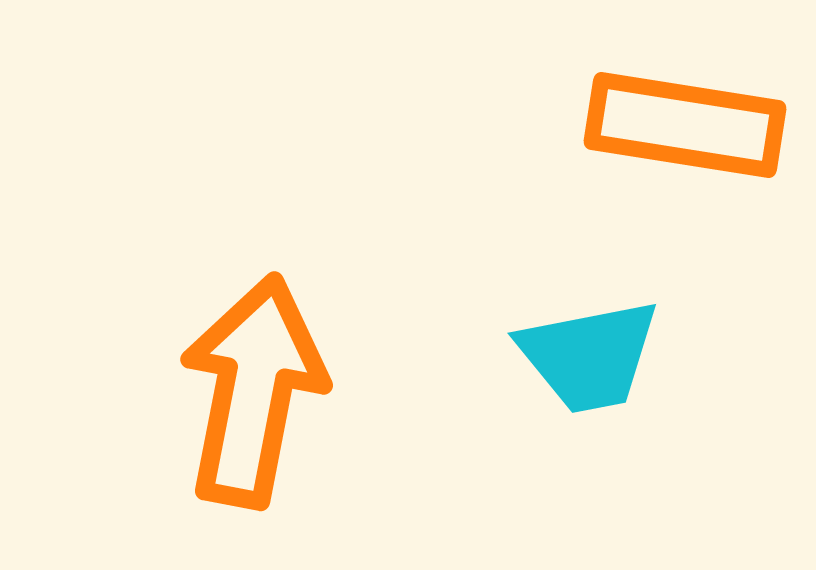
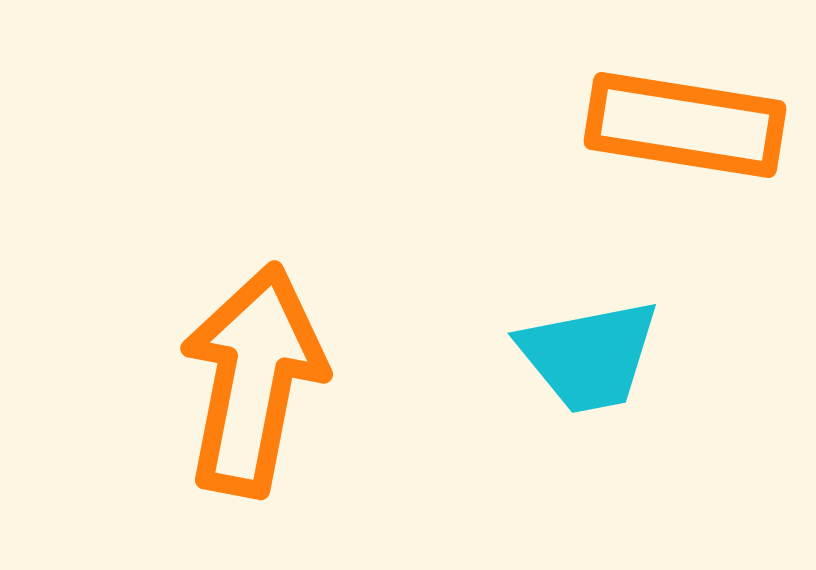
orange arrow: moved 11 px up
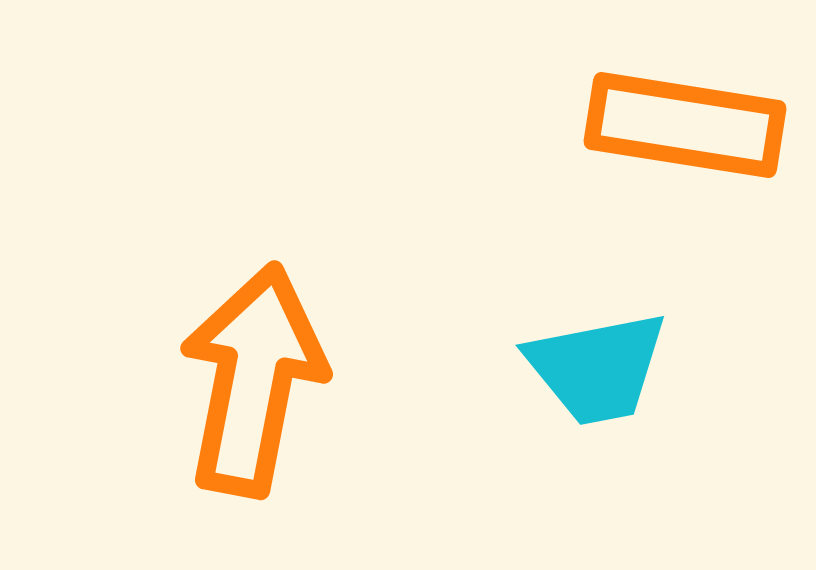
cyan trapezoid: moved 8 px right, 12 px down
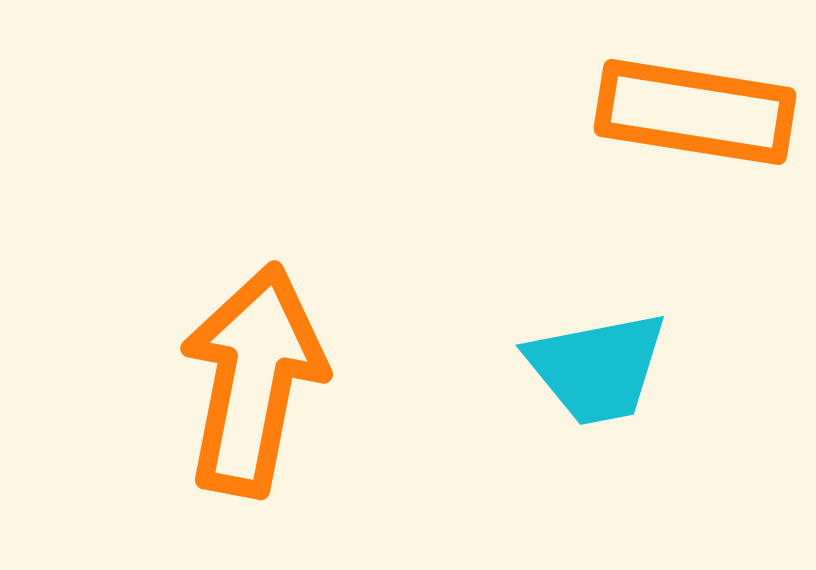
orange rectangle: moved 10 px right, 13 px up
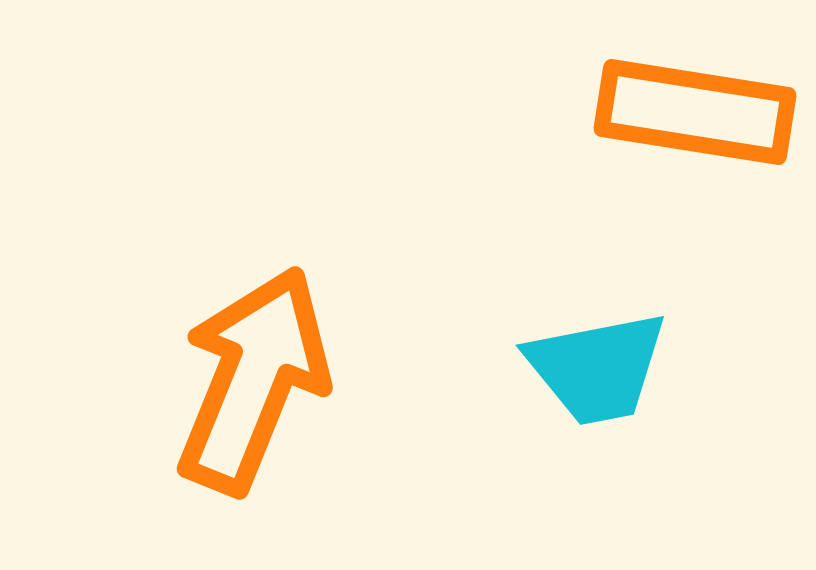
orange arrow: rotated 11 degrees clockwise
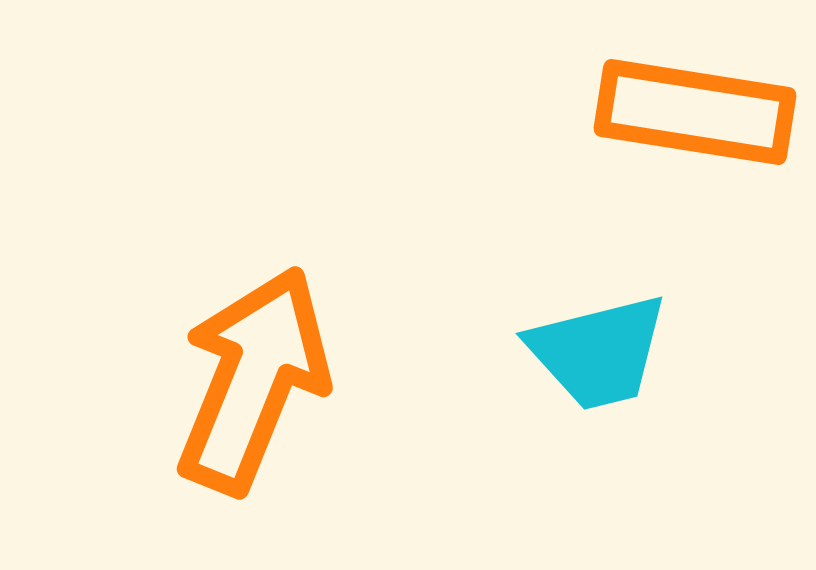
cyan trapezoid: moved 1 px right, 16 px up; rotated 3 degrees counterclockwise
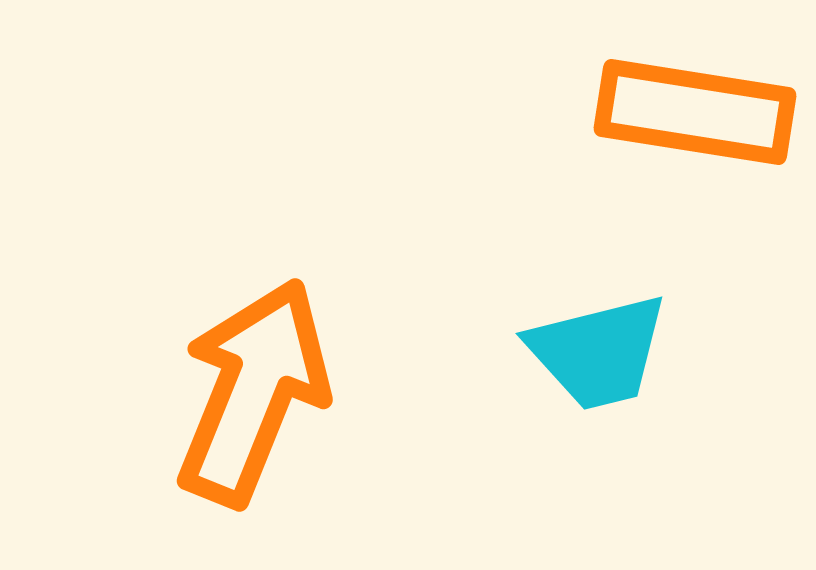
orange arrow: moved 12 px down
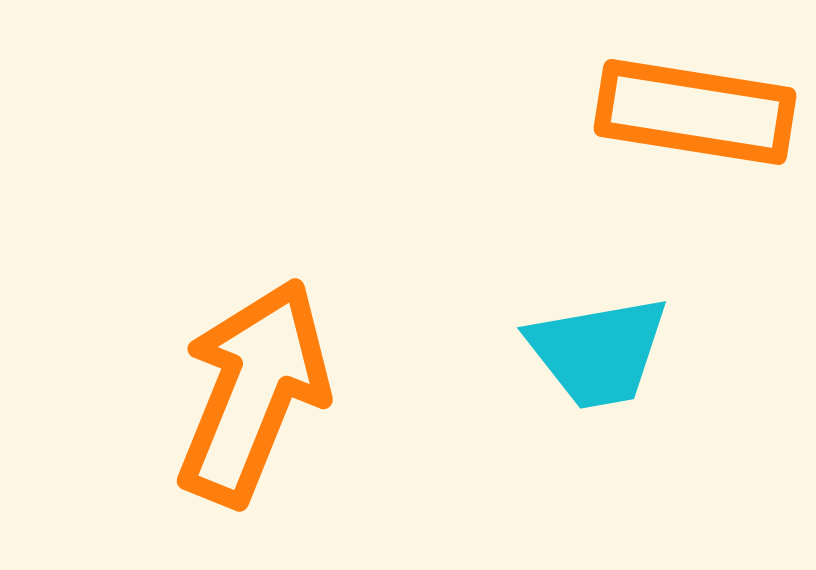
cyan trapezoid: rotated 4 degrees clockwise
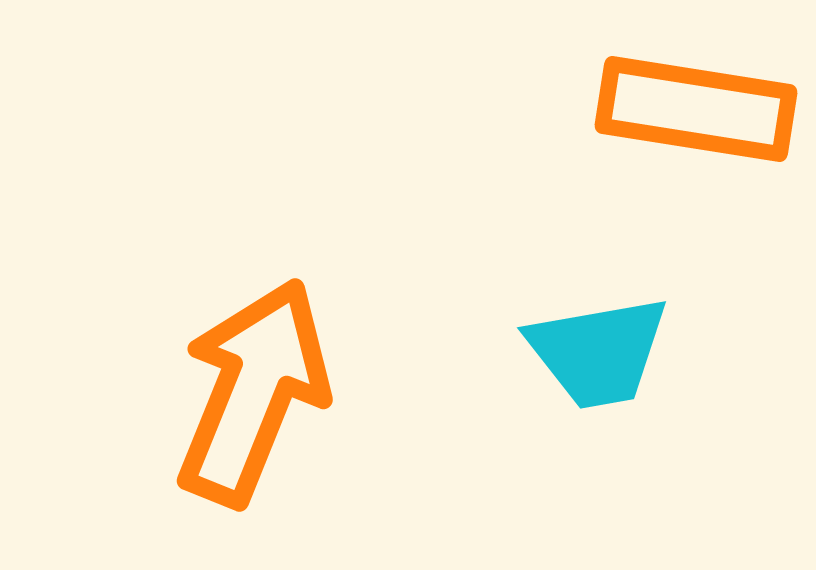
orange rectangle: moved 1 px right, 3 px up
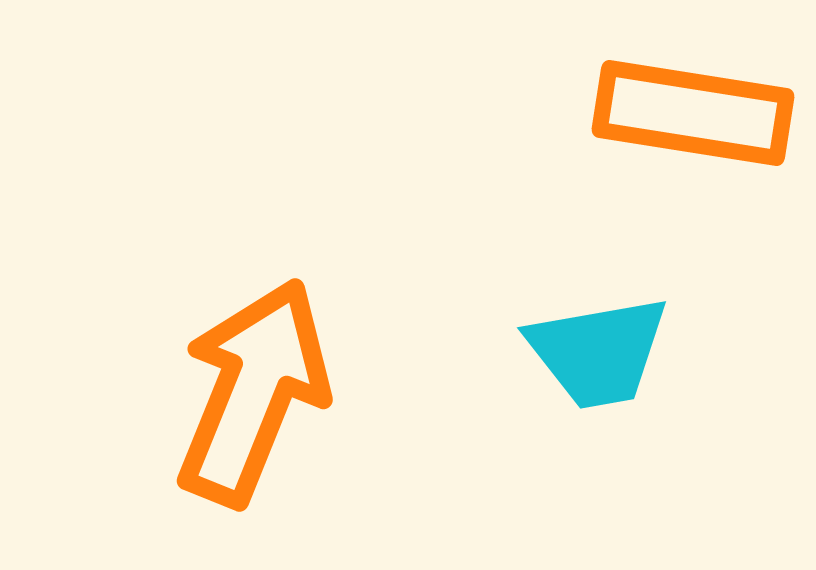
orange rectangle: moved 3 px left, 4 px down
